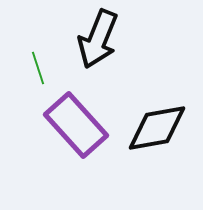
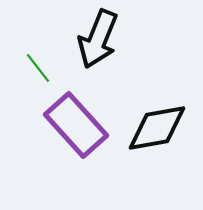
green line: rotated 20 degrees counterclockwise
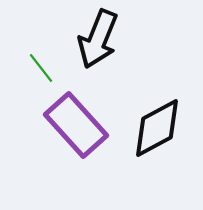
green line: moved 3 px right
black diamond: rotated 18 degrees counterclockwise
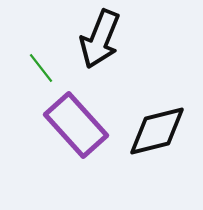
black arrow: moved 2 px right
black diamond: moved 3 px down; rotated 14 degrees clockwise
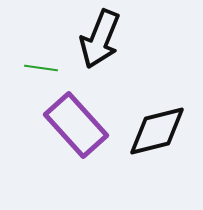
green line: rotated 44 degrees counterclockwise
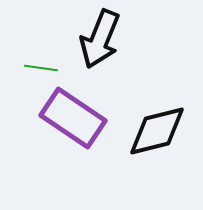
purple rectangle: moved 3 px left, 7 px up; rotated 14 degrees counterclockwise
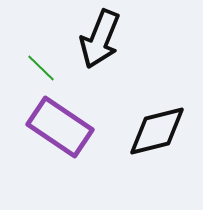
green line: rotated 36 degrees clockwise
purple rectangle: moved 13 px left, 9 px down
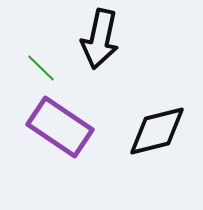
black arrow: rotated 10 degrees counterclockwise
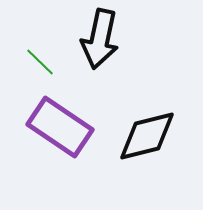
green line: moved 1 px left, 6 px up
black diamond: moved 10 px left, 5 px down
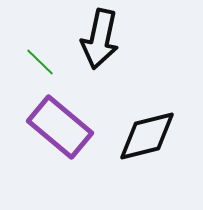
purple rectangle: rotated 6 degrees clockwise
